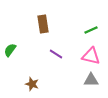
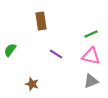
brown rectangle: moved 2 px left, 3 px up
green line: moved 4 px down
gray triangle: moved 1 px down; rotated 21 degrees counterclockwise
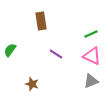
pink triangle: moved 1 px right; rotated 12 degrees clockwise
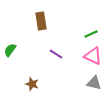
pink triangle: moved 1 px right
gray triangle: moved 3 px right, 2 px down; rotated 35 degrees clockwise
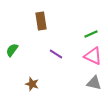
green semicircle: moved 2 px right
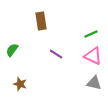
brown star: moved 12 px left
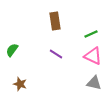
brown rectangle: moved 14 px right
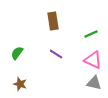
brown rectangle: moved 2 px left
green semicircle: moved 5 px right, 3 px down
pink triangle: moved 4 px down
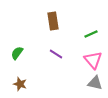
pink triangle: rotated 24 degrees clockwise
gray triangle: moved 1 px right
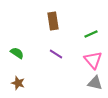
green semicircle: rotated 88 degrees clockwise
brown star: moved 2 px left, 1 px up
